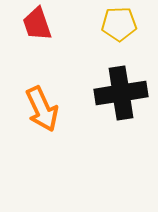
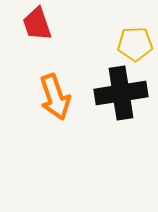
yellow pentagon: moved 16 px right, 20 px down
orange arrow: moved 13 px right, 12 px up; rotated 6 degrees clockwise
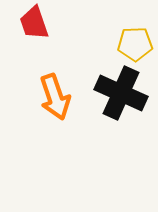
red trapezoid: moved 3 px left, 1 px up
black cross: rotated 33 degrees clockwise
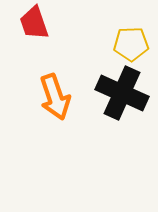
yellow pentagon: moved 4 px left
black cross: moved 1 px right
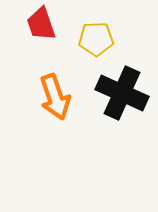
red trapezoid: moved 7 px right, 1 px down
yellow pentagon: moved 35 px left, 5 px up
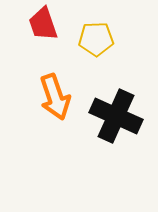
red trapezoid: moved 2 px right
black cross: moved 6 px left, 23 px down
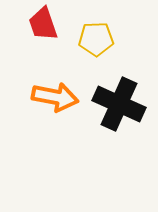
orange arrow: rotated 60 degrees counterclockwise
black cross: moved 3 px right, 12 px up
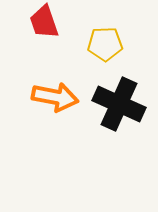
red trapezoid: moved 1 px right, 2 px up
yellow pentagon: moved 9 px right, 5 px down
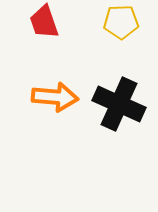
yellow pentagon: moved 16 px right, 22 px up
orange arrow: rotated 6 degrees counterclockwise
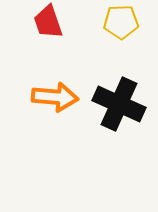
red trapezoid: moved 4 px right
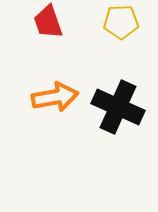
orange arrow: rotated 15 degrees counterclockwise
black cross: moved 1 px left, 3 px down
